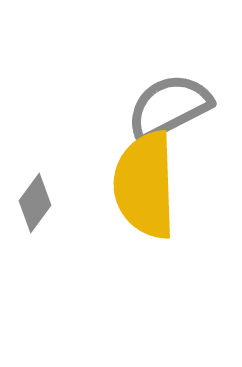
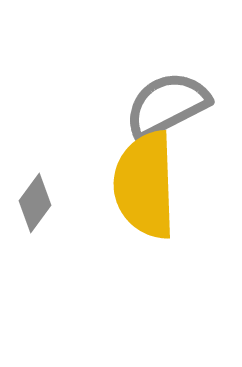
gray semicircle: moved 2 px left, 2 px up
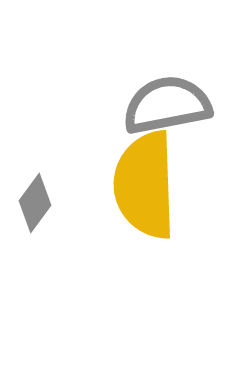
gray semicircle: rotated 16 degrees clockwise
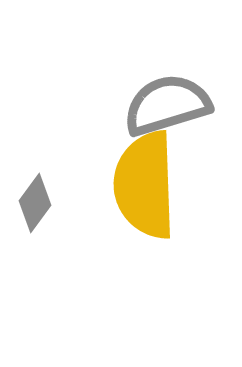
gray semicircle: rotated 6 degrees counterclockwise
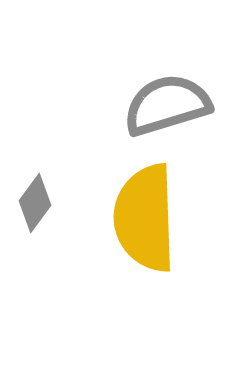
yellow semicircle: moved 33 px down
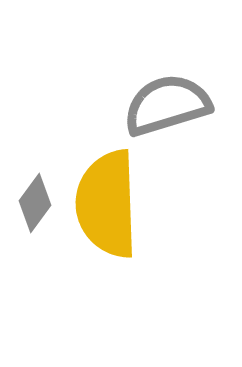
yellow semicircle: moved 38 px left, 14 px up
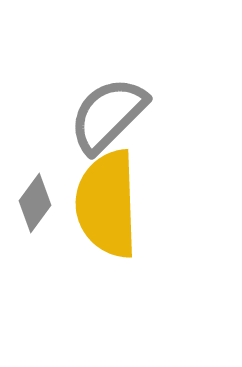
gray semicircle: moved 59 px left, 10 px down; rotated 28 degrees counterclockwise
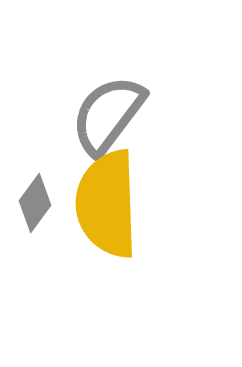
gray semicircle: rotated 8 degrees counterclockwise
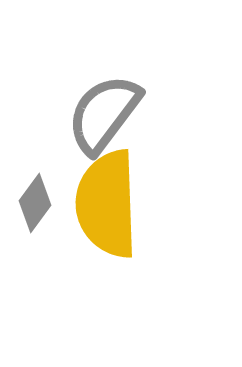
gray semicircle: moved 4 px left, 1 px up
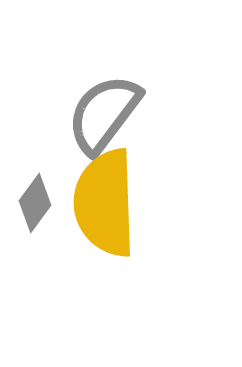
yellow semicircle: moved 2 px left, 1 px up
